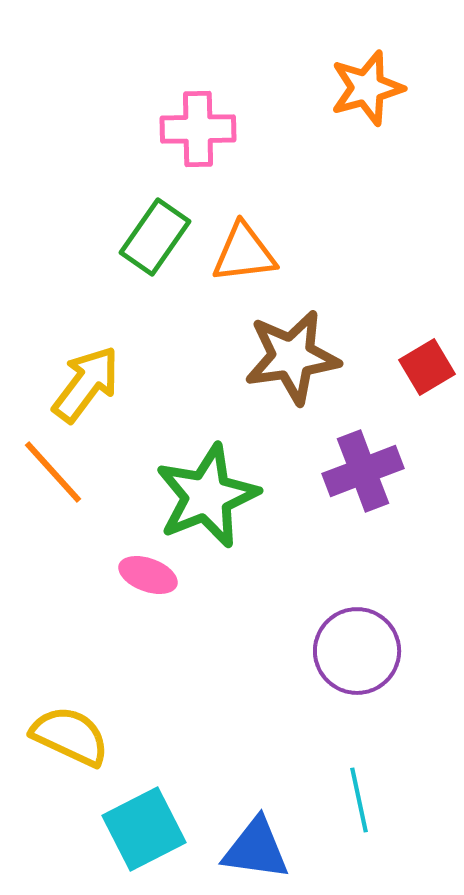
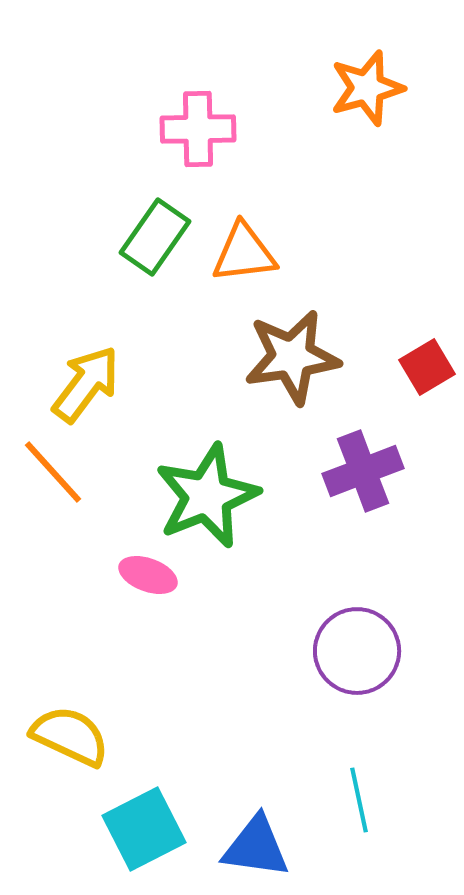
blue triangle: moved 2 px up
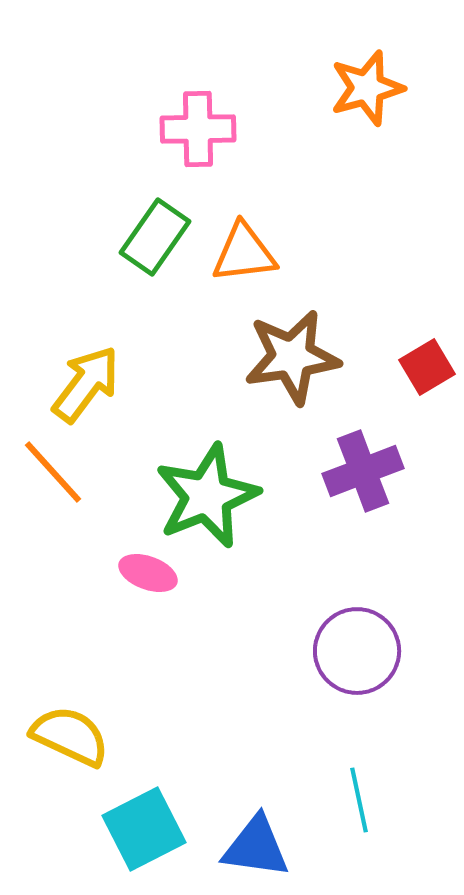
pink ellipse: moved 2 px up
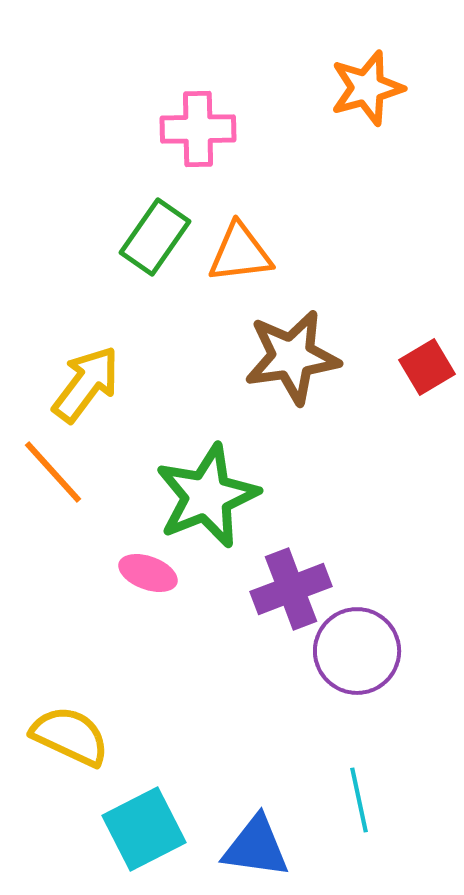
orange triangle: moved 4 px left
purple cross: moved 72 px left, 118 px down
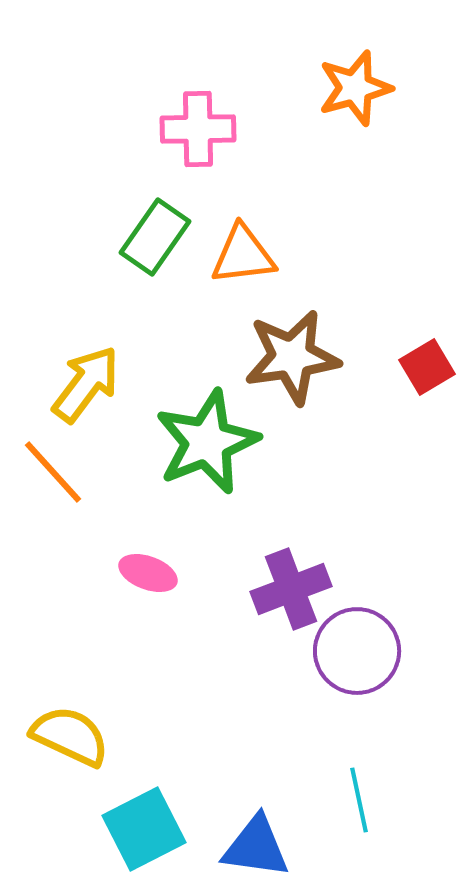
orange star: moved 12 px left
orange triangle: moved 3 px right, 2 px down
green star: moved 54 px up
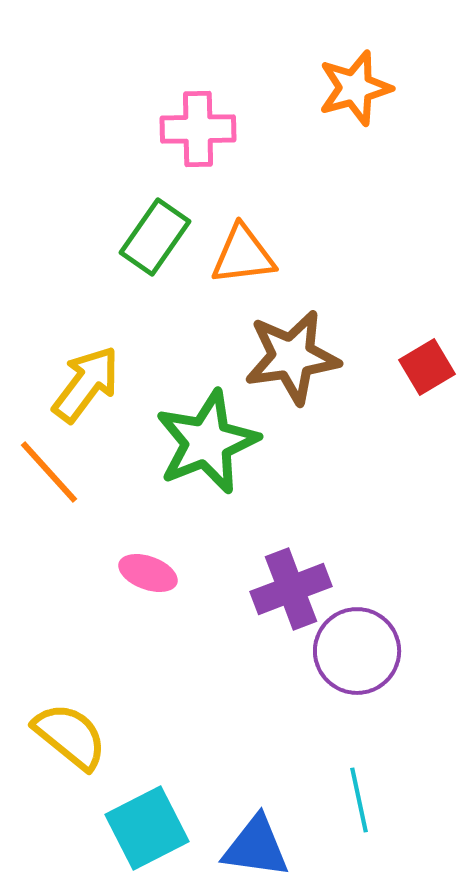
orange line: moved 4 px left
yellow semicircle: rotated 14 degrees clockwise
cyan square: moved 3 px right, 1 px up
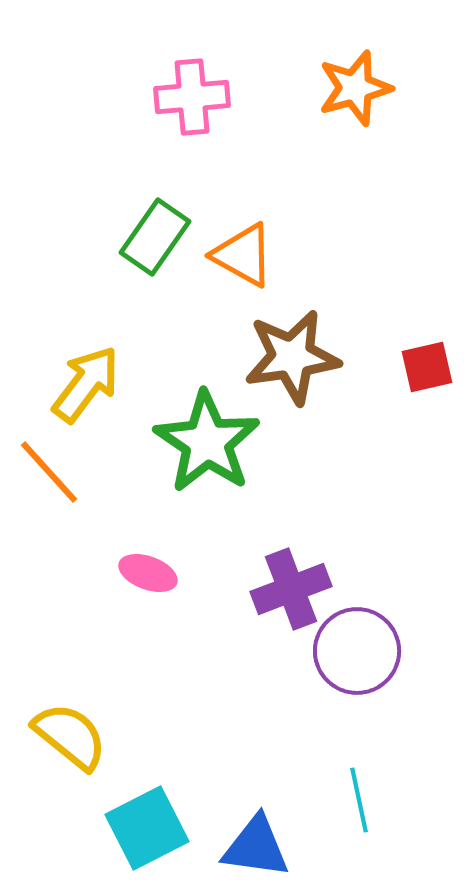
pink cross: moved 6 px left, 32 px up; rotated 4 degrees counterclockwise
orange triangle: rotated 36 degrees clockwise
red square: rotated 18 degrees clockwise
green star: rotated 16 degrees counterclockwise
